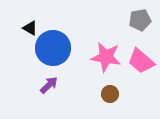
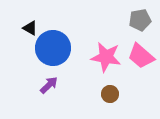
pink trapezoid: moved 5 px up
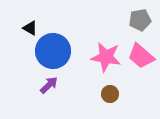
blue circle: moved 3 px down
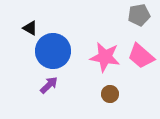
gray pentagon: moved 1 px left, 5 px up
pink star: moved 1 px left
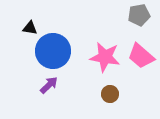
black triangle: rotated 21 degrees counterclockwise
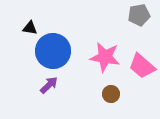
pink trapezoid: moved 1 px right, 10 px down
brown circle: moved 1 px right
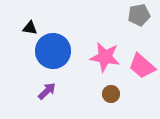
purple arrow: moved 2 px left, 6 px down
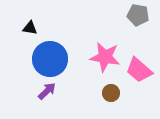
gray pentagon: moved 1 px left; rotated 20 degrees clockwise
blue circle: moved 3 px left, 8 px down
pink trapezoid: moved 3 px left, 4 px down
brown circle: moved 1 px up
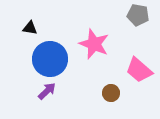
pink star: moved 11 px left, 13 px up; rotated 12 degrees clockwise
